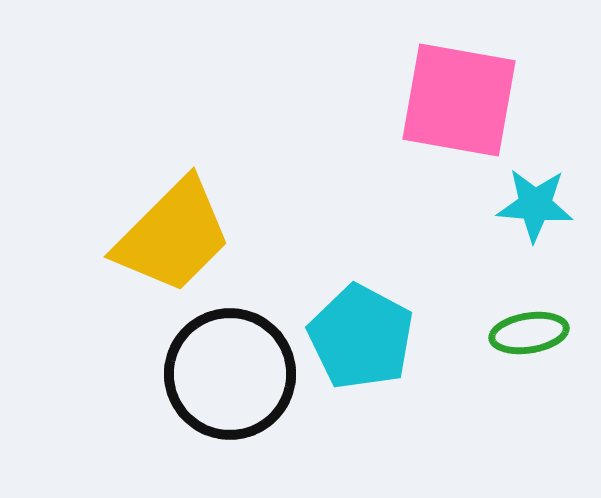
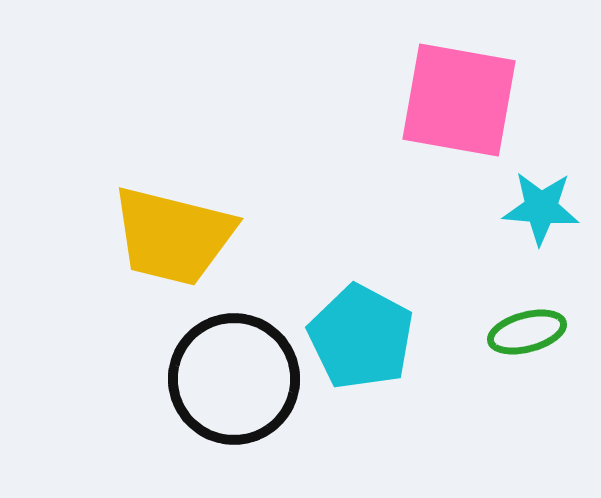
cyan star: moved 6 px right, 3 px down
yellow trapezoid: rotated 59 degrees clockwise
green ellipse: moved 2 px left, 1 px up; rotated 6 degrees counterclockwise
black circle: moved 4 px right, 5 px down
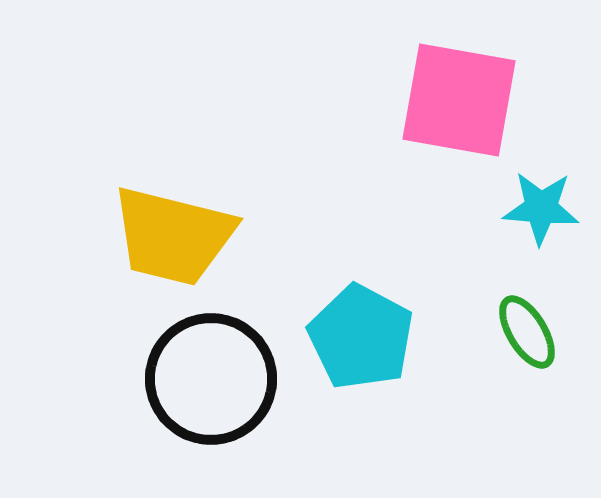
green ellipse: rotated 74 degrees clockwise
black circle: moved 23 px left
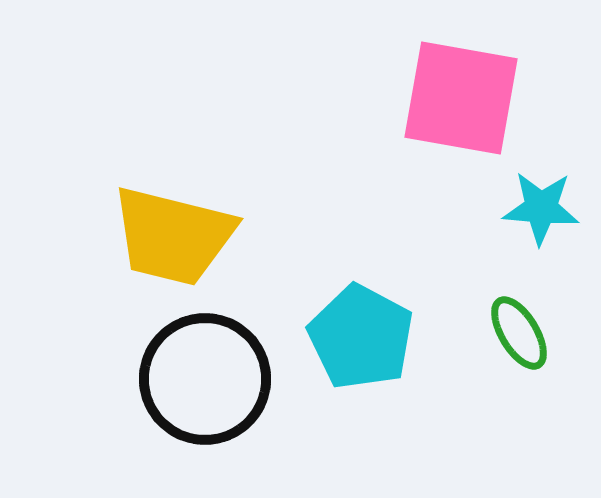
pink square: moved 2 px right, 2 px up
green ellipse: moved 8 px left, 1 px down
black circle: moved 6 px left
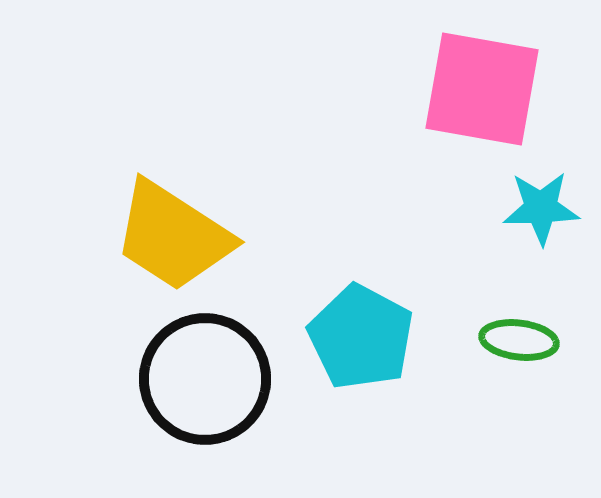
pink square: moved 21 px right, 9 px up
cyan star: rotated 6 degrees counterclockwise
yellow trapezoid: rotated 19 degrees clockwise
green ellipse: moved 7 px down; rotated 52 degrees counterclockwise
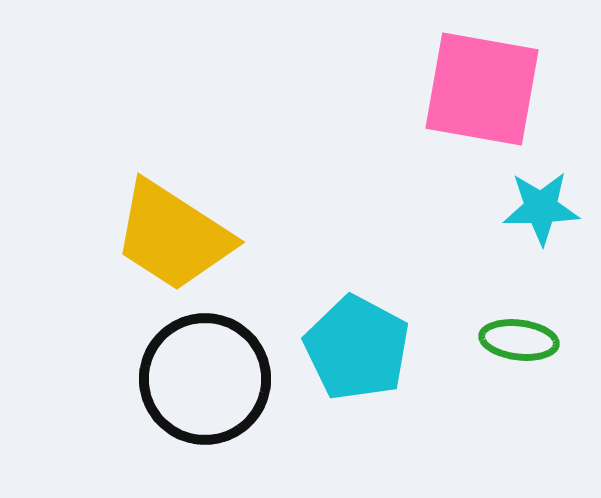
cyan pentagon: moved 4 px left, 11 px down
